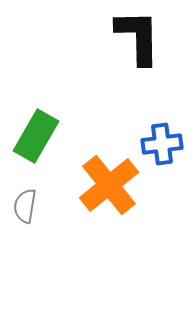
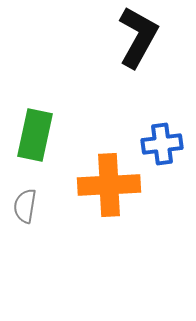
black L-shape: rotated 30 degrees clockwise
green rectangle: moved 1 px left, 1 px up; rotated 18 degrees counterclockwise
orange cross: rotated 36 degrees clockwise
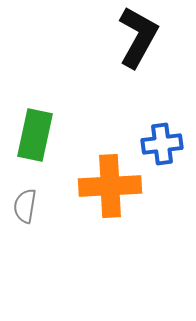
orange cross: moved 1 px right, 1 px down
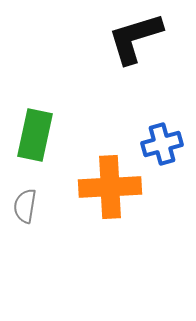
black L-shape: moved 3 px left, 1 px down; rotated 136 degrees counterclockwise
blue cross: rotated 9 degrees counterclockwise
orange cross: moved 1 px down
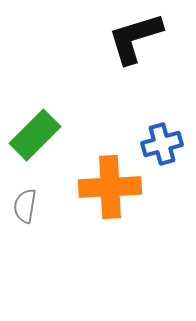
green rectangle: rotated 33 degrees clockwise
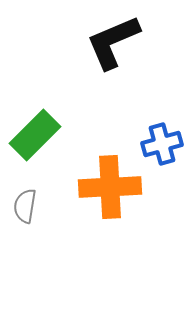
black L-shape: moved 22 px left, 4 px down; rotated 6 degrees counterclockwise
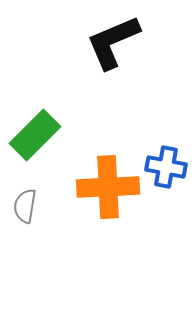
blue cross: moved 4 px right, 23 px down; rotated 27 degrees clockwise
orange cross: moved 2 px left
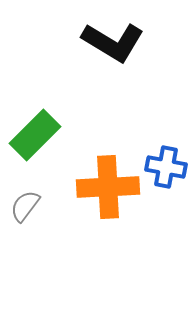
black L-shape: rotated 126 degrees counterclockwise
gray semicircle: rotated 28 degrees clockwise
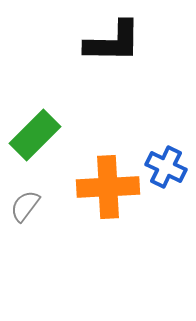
black L-shape: rotated 30 degrees counterclockwise
blue cross: rotated 15 degrees clockwise
